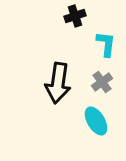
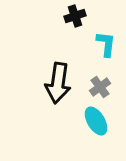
gray cross: moved 2 px left, 5 px down
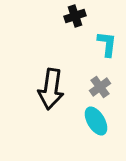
cyan L-shape: moved 1 px right
black arrow: moved 7 px left, 6 px down
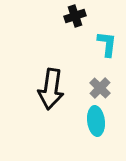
gray cross: moved 1 px down; rotated 10 degrees counterclockwise
cyan ellipse: rotated 24 degrees clockwise
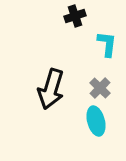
black arrow: rotated 9 degrees clockwise
cyan ellipse: rotated 8 degrees counterclockwise
